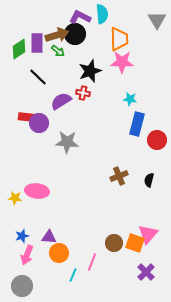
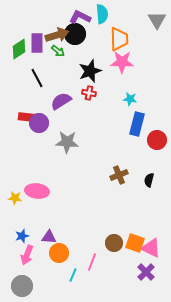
black line: moved 1 px left, 1 px down; rotated 18 degrees clockwise
red cross: moved 6 px right
brown cross: moved 1 px up
pink triangle: moved 3 px right, 14 px down; rotated 45 degrees counterclockwise
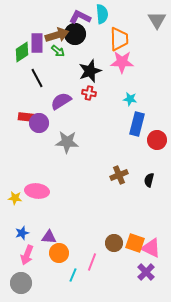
green diamond: moved 3 px right, 3 px down
blue star: moved 3 px up
gray circle: moved 1 px left, 3 px up
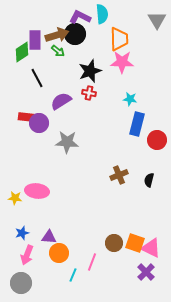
purple rectangle: moved 2 px left, 3 px up
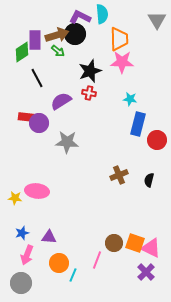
blue rectangle: moved 1 px right
orange circle: moved 10 px down
pink line: moved 5 px right, 2 px up
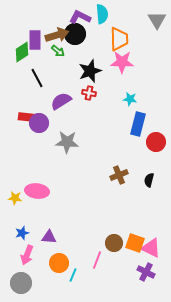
red circle: moved 1 px left, 2 px down
purple cross: rotated 18 degrees counterclockwise
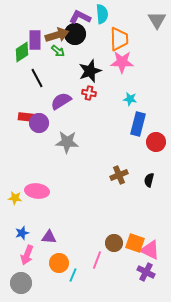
pink triangle: moved 1 px left, 2 px down
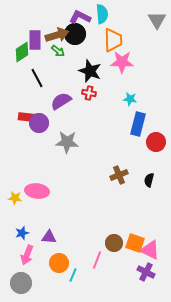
orange trapezoid: moved 6 px left, 1 px down
black star: rotated 30 degrees counterclockwise
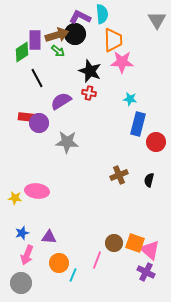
pink triangle: rotated 15 degrees clockwise
